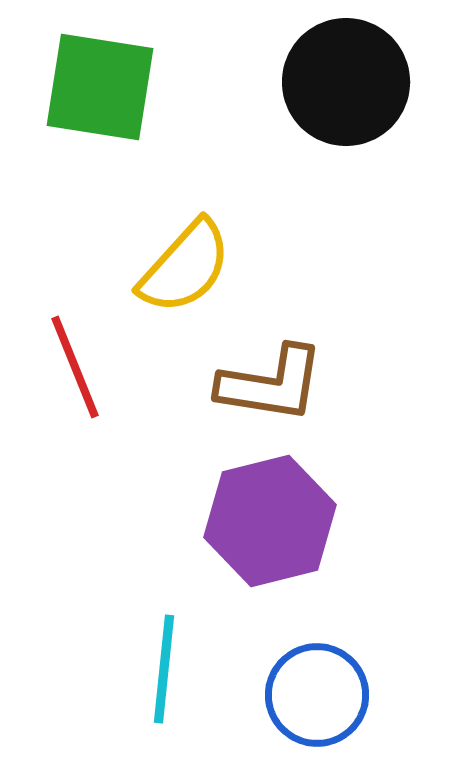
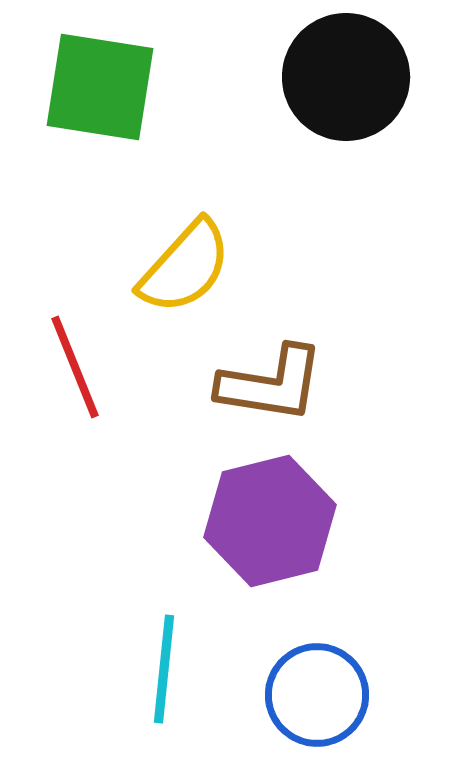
black circle: moved 5 px up
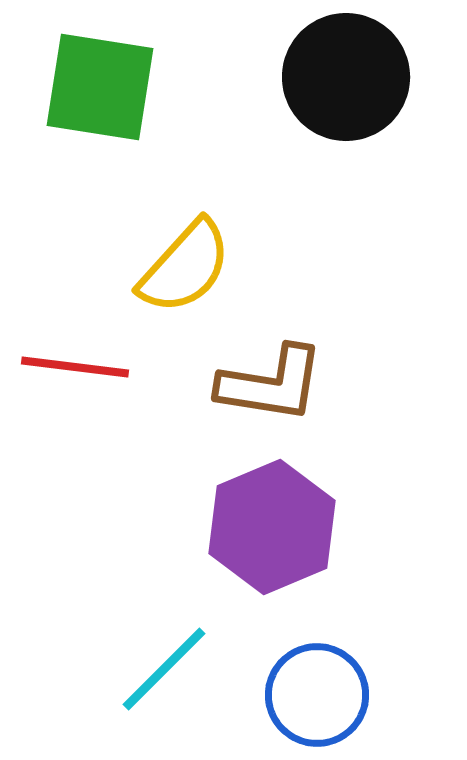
red line: rotated 61 degrees counterclockwise
purple hexagon: moved 2 px right, 6 px down; rotated 9 degrees counterclockwise
cyan line: rotated 39 degrees clockwise
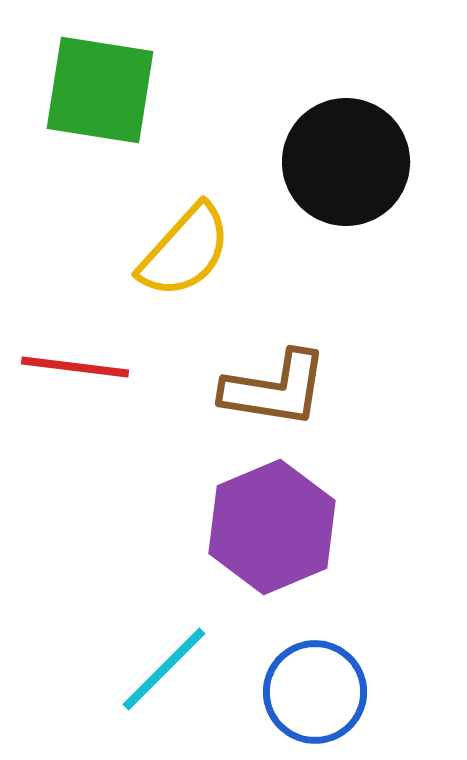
black circle: moved 85 px down
green square: moved 3 px down
yellow semicircle: moved 16 px up
brown L-shape: moved 4 px right, 5 px down
blue circle: moved 2 px left, 3 px up
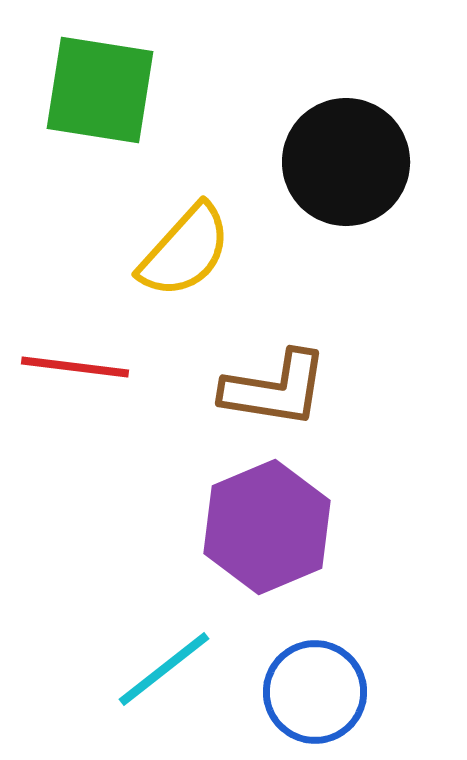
purple hexagon: moved 5 px left
cyan line: rotated 7 degrees clockwise
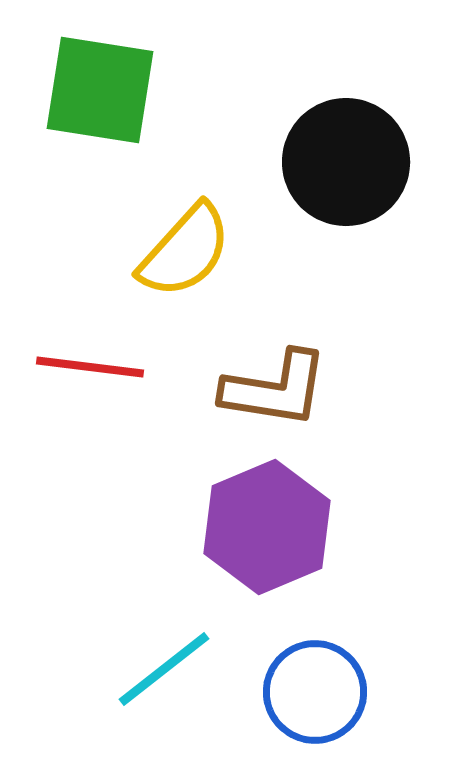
red line: moved 15 px right
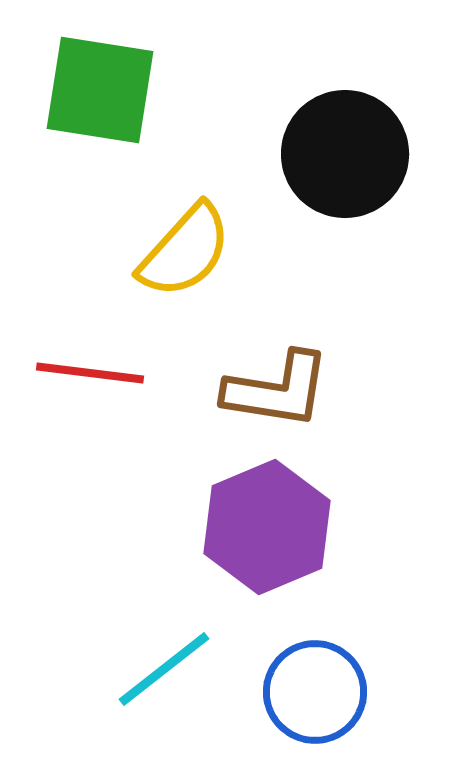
black circle: moved 1 px left, 8 px up
red line: moved 6 px down
brown L-shape: moved 2 px right, 1 px down
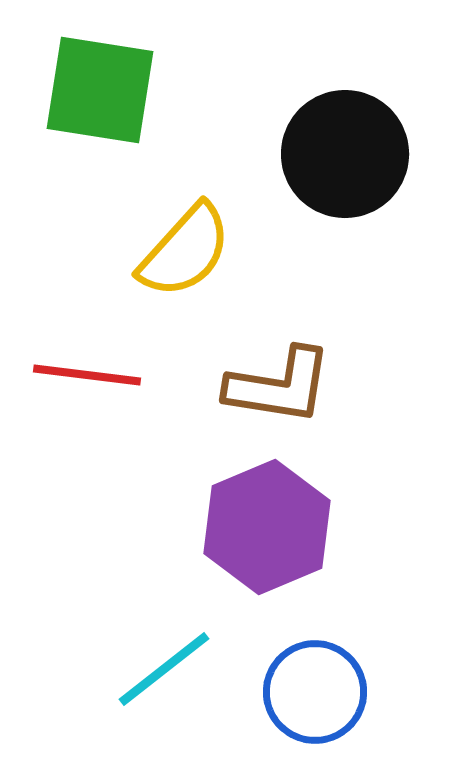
red line: moved 3 px left, 2 px down
brown L-shape: moved 2 px right, 4 px up
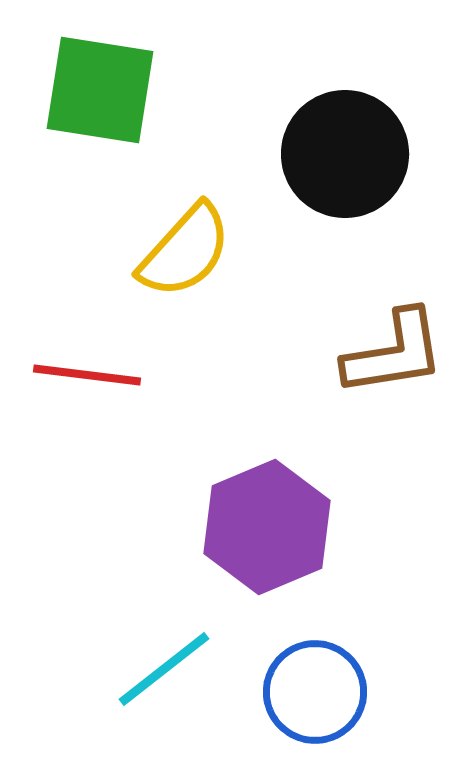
brown L-shape: moved 115 px right, 33 px up; rotated 18 degrees counterclockwise
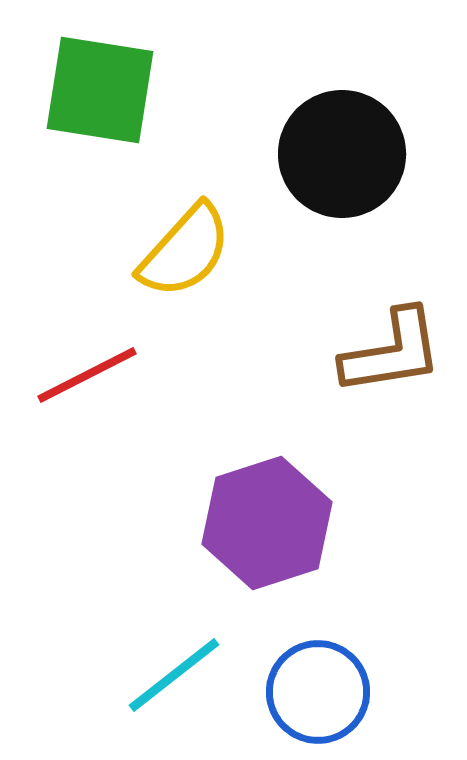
black circle: moved 3 px left
brown L-shape: moved 2 px left, 1 px up
red line: rotated 34 degrees counterclockwise
purple hexagon: moved 4 px up; rotated 5 degrees clockwise
cyan line: moved 10 px right, 6 px down
blue circle: moved 3 px right
